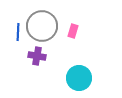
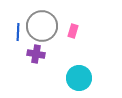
purple cross: moved 1 px left, 2 px up
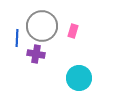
blue line: moved 1 px left, 6 px down
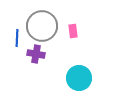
pink rectangle: rotated 24 degrees counterclockwise
